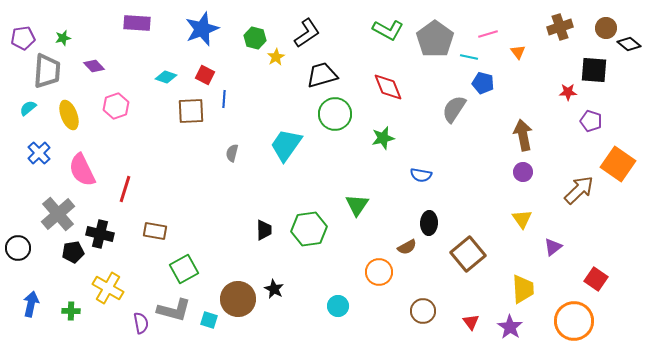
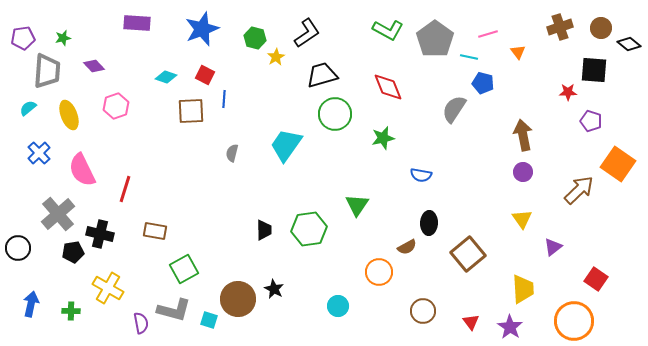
brown circle at (606, 28): moved 5 px left
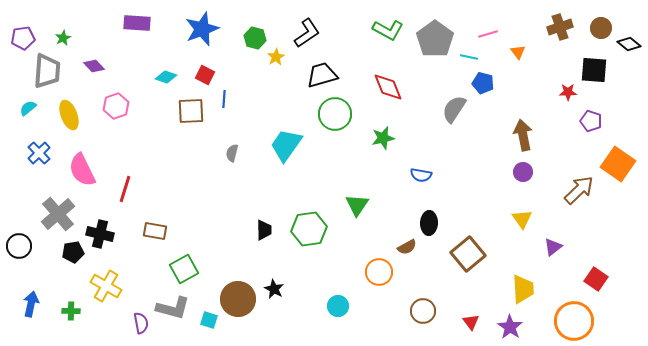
green star at (63, 38): rotated 14 degrees counterclockwise
black circle at (18, 248): moved 1 px right, 2 px up
yellow cross at (108, 288): moved 2 px left, 2 px up
gray L-shape at (174, 310): moved 1 px left, 2 px up
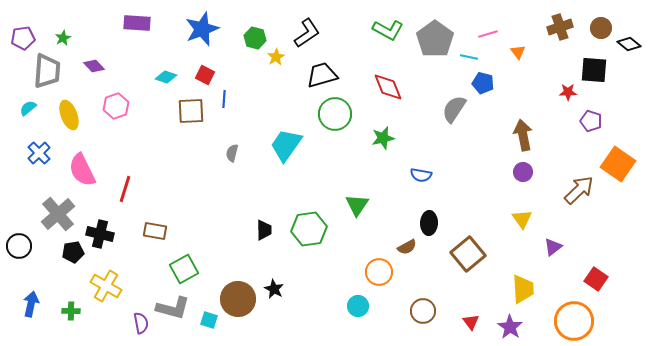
cyan circle at (338, 306): moved 20 px right
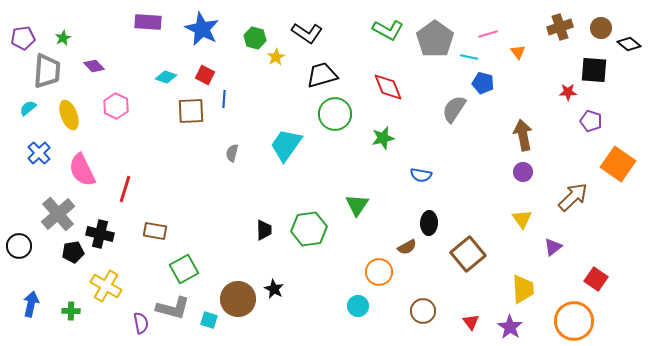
purple rectangle at (137, 23): moved 11 px right, 1 px up
blue star at (202, 29): rotated 24 degrees counterclockwise
black L-shape at (307, 33): rotated 68 degrees clockwise
pink hexagon at (116, 106): rotated 15 degrees counterclockwise
brown arrow at (579, 190): moved 6 px left, 7 px down
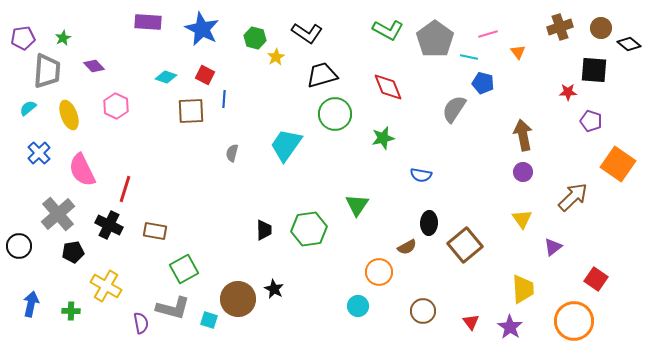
black cross at (100, 234): moved 9 px right, 9 px up; rotated 12 degrees clockwise
brown square at (468, 254): moved 3 px left, 9 px up
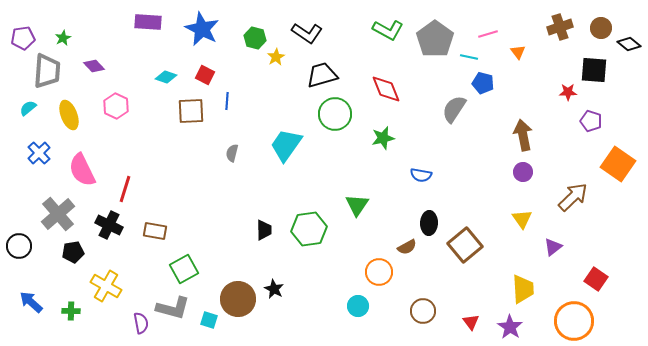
red diamond at (388, 87): moved 2 px left, 2 px down
blue line at (224, 99): moved 3 px right, 2 px down
blue arrow at (31, 304): moved 2 px up; rotated 60 degrees counterclockwise
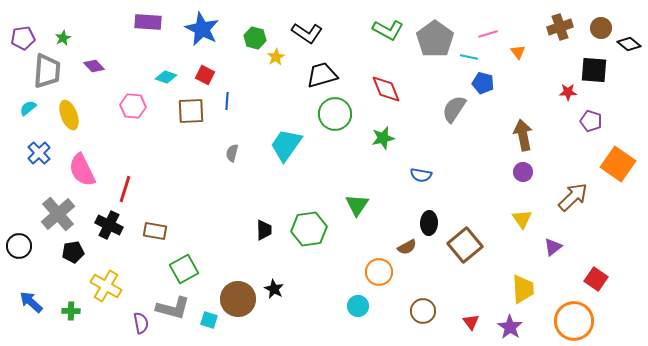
pink hexagon at (116, 106): moved 17 px right; rotated 20 degrees counterclockwise
